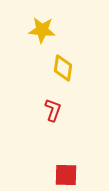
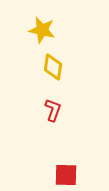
yellow star: rotated 8 degrees clockwise
yellow diamond: moved 10 px left, 1 px up
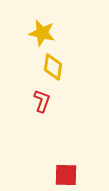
yellow star: moved 3 px down
red L-shape: moved 11 px left, 9 px up
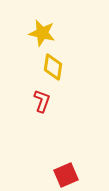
red square: rotated 25 degrees counterclockwise
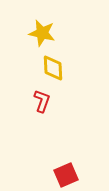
yellow diamond: moved 1 px down; rotated 12 degrees counterclockwise
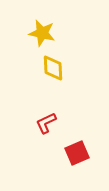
red L-shape: moved 4 px right, 22 px down; rotated 135 degrees counterclockwise
red square: moved 11 px right, 22 px up
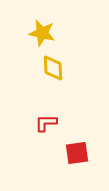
red L-shape: rotated 25 degrees clockwise
red square: rotated 15 degrees clockwise
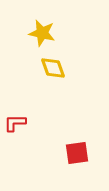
yellow diamond: rotated 16 degrees counterclockwise
red L-shape: moved 31 px left
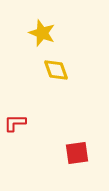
yellow star: rotated 8 degrees clockwise
yellow diamond: moved 3 px right, 2 px down
